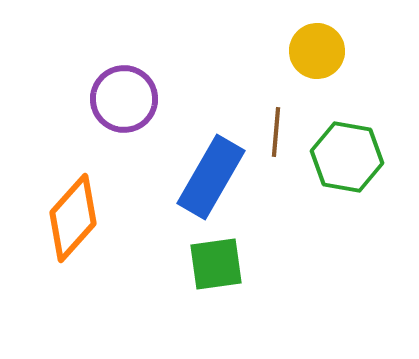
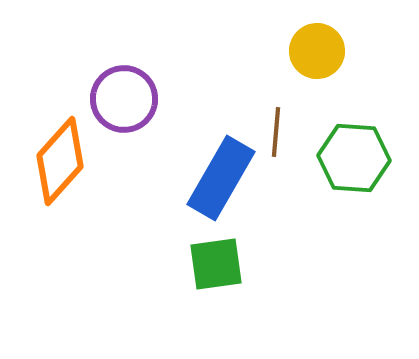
green hexagon: moved 7 px right, 1 px down; rotated 6 degrees counterclockwise
blue rectangle: moved 10 px right, 1 px down
orange diamond: moved 13 px left, 57 px up
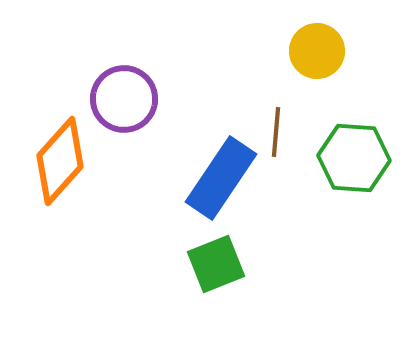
blue rectangle: rotated 4 degrees clockwise
green square: rotated 14 degrees counterclockwise
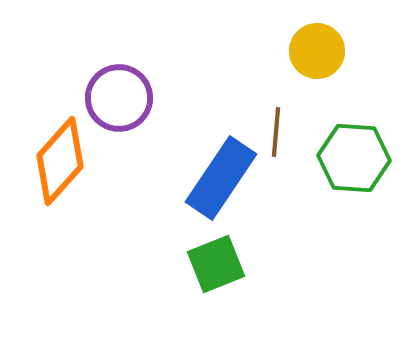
purple circle: moved 5 px left, 1 px up
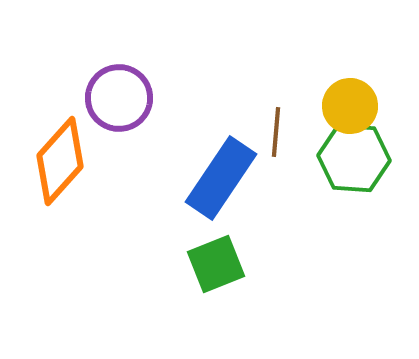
yellow circle: moved 33 px right, 55 px down
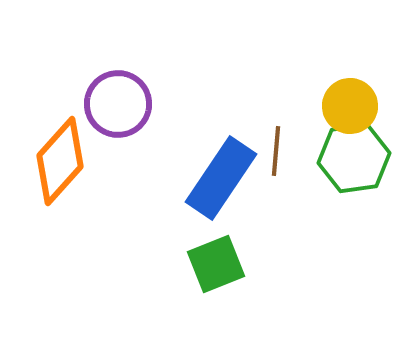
purple circle: moved 1 px left, 6 px down
brown line: moved 19 px down
green hexagon: rotated 12 degrees counterclockwise
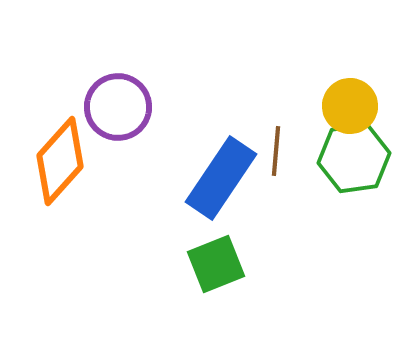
purple circle: moved 3 px down
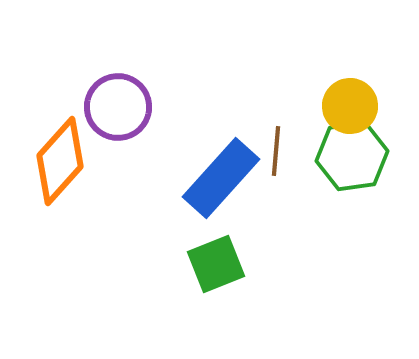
green hexagon: moved 2 px left, 2 px up
blue rectangle: rotated 8 degrees clockwise
